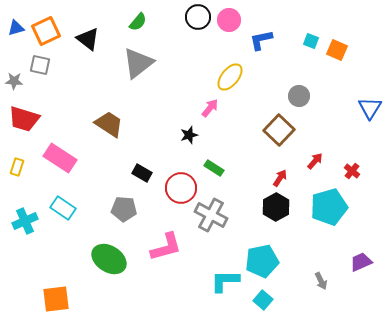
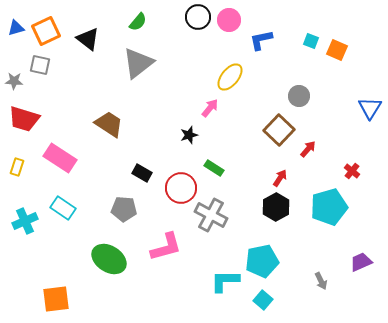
red arrow at (315, 161): moved 7 px left, 12 px up
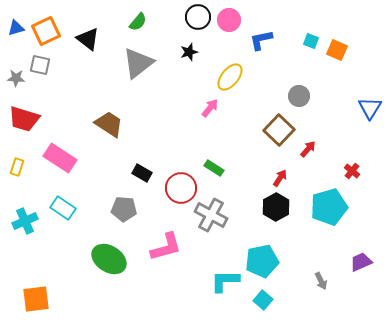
gray star at (14, 81): moved 2 px right, 3 px up
black star at (189, 135): moved 83 px up
orange square at (56, 299): moved 20 px left
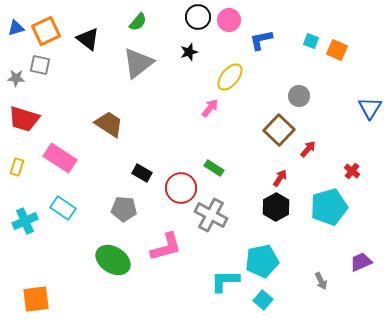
green ellipse at (109, 259): moved 4 px right, 1 px down
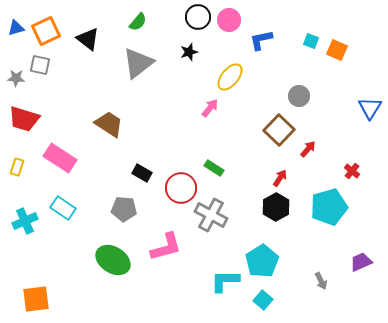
cyan pentagon at (262, 261): rotated 20 degrees counterclockwise
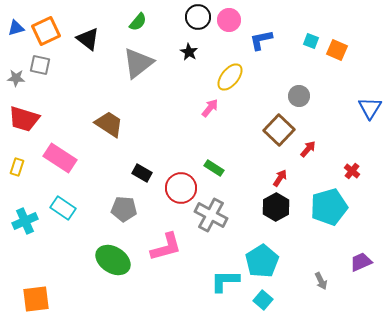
black star at (189, 52): rotated 24 degrees counterclockwise
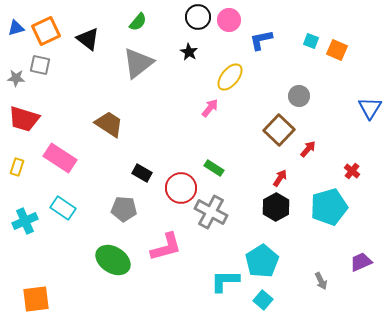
gray cross at (211, 215): moved 3 px up
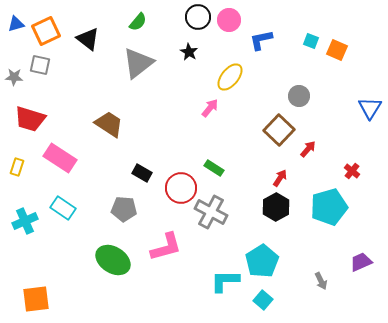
blue triangle at (16, 28): moved 4 px up
gray star at (16, 78): moved 2 px left, 1 px up
red trapezoid at (24, 119): moved 6 px right
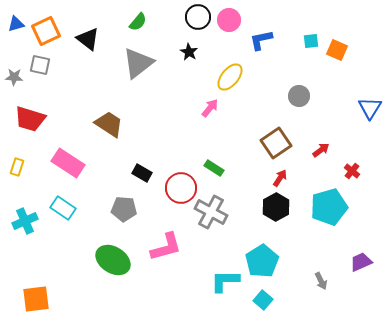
cyan square at (311, 41): rotated 28 degrees counterclockwise
brown square at (279, 130): moved 3 px left, 13 px down; rotated 12 degrees clockwise
red arrow at (308, 149): moved 13 px right, 1 px down; rotated 12 degrees clockwise
pink rectangle at (60, 158): moved 8 px right, 5 px down
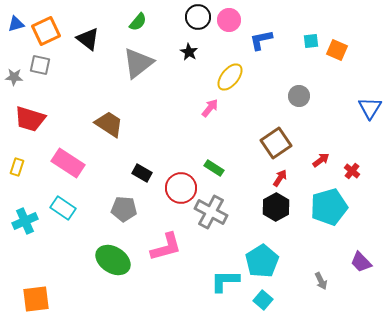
red arrow at (321, 150): moved 10 px down
purple trapezoid at (361, 262): rotated 110 degrees counterclockwise
